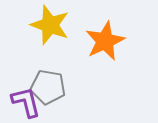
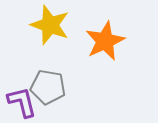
purple L-shape: moved 4 px left
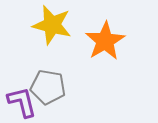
yellow star: moved 2 px right; rotated 6 degrees counterclockwise
orange star: rotated 6 degrees counterclockwise
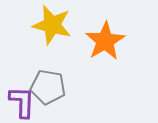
purple L-shape: rotated 16 degrees clockwise
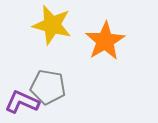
purple L-shape: rotated 68 degrees counterclockwise
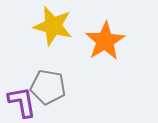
yellow star: moved 1 px right, 1 px down
purple L-shape: rotated 56 degrees clockwise
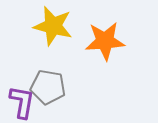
orange star: rotated 27 degrees clockwise
purple L-shape: rotated 20 degrees clockwise
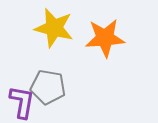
yellow star: moved 1 px right, 2 px down
orange star: moved 3 px up
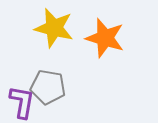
orange star: rotated 21 degrees clockwise
